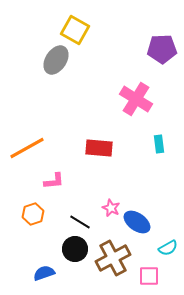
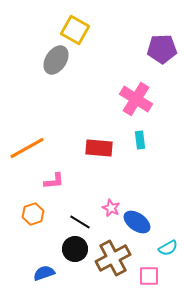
cyan rectangle: moved 19 px left, 4 px up
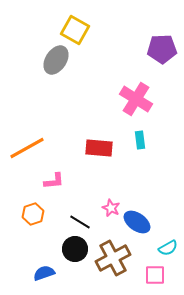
pink square: moved 6 px right, 1 px up
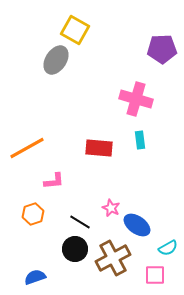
pink cross: rotated 16 degrees counterclockwise
blue ellipse: moved 3 px down
blue semicircle: moved 9 px left, 4 px down
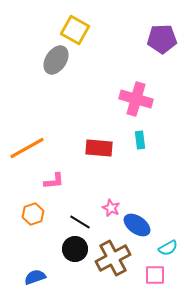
purple pentagon: moved 10 px up
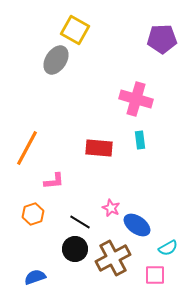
orange line: rotated 33 degrees counterclockwise
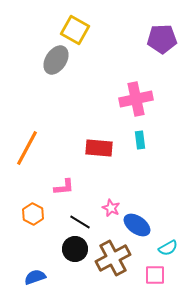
pink cross: rotated 28 degrees counterclockwise
pink L-shape: moved 10 px right, 6 px down
orange hexagon: rotated 15 degrees counterclockwise
